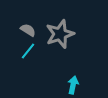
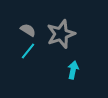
gray star: moved 1 px right
cyan arrow: moved 15 px up
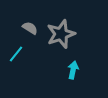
gray semicircle: moved 2 px right, 2 px up
cyan line: moved 12 px left, 3 px down
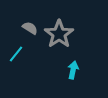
gray star: moved 2 px left; rotated 16 degrees counterclockwise
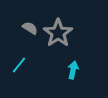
gray star: moved 1 px left, 1 px up
cyan line: moved 3 px right, 11 px down
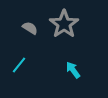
gray star: moved 6 px right, 9 px up
cyan arrow: rotated 48 degrees counterclockwise
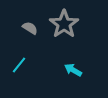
cyan arrow: rotated 24 degrees counterclockwise
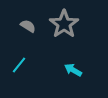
gray semicircle: moved 2 px left, 2 px up
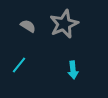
gray star: rotated 12 degrees clockwise
cyan arrow: rotated 126 degrees counterclockwise
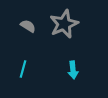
cyan line: moved 4 px right, 4 px down; rotated 24 degrees counterclockwise
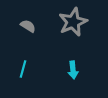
gray star: moved 9 px right, 2 px up
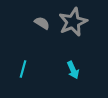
gray semicircle: moved 14 px right, 3 px up
cyan arrow: rotated 18 degrees counterclockwise
